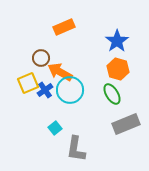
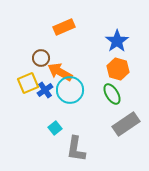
gray rectangle: rotated 12 degrees counterclockwise
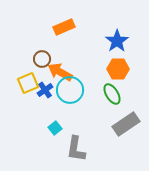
brown circle: moved 1 px right, 1 px down
orange hexagon: rotated 15 degrees counterclockwise
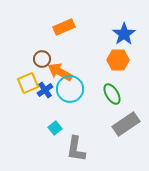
blue star: moved 7 px right, 7 px up
orange hexagon: moved 9 px up
cyan circle: moved 1 px up
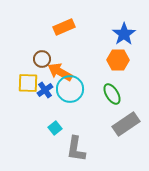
yellow square: rotated 25 degrees clockwise
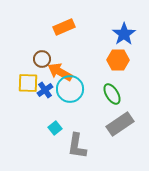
gray rectangle: moved 6 px left
gray L-shape: moved 1 px right, 3 px up
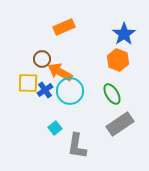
orange hexagon: rotated 20 degrees clockwise
cyan circle: moved 2 px down
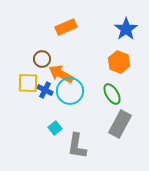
orange rectangle: moved 2 px right
blue star: moved 2 px right, 5 px up
orange hexagon: moved 1 px right, 2 px down
orange arrow: moved 1 px right, 2 px down
blue cross: rotated 28 degrees counterclockwise
gray rectangle: rotated 28 degrees counterclockwise
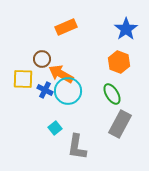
yellow square: moved 5 px left, 4 px up
cyan circle: moved 2 px left
gray L-shape: moved 1 px down
